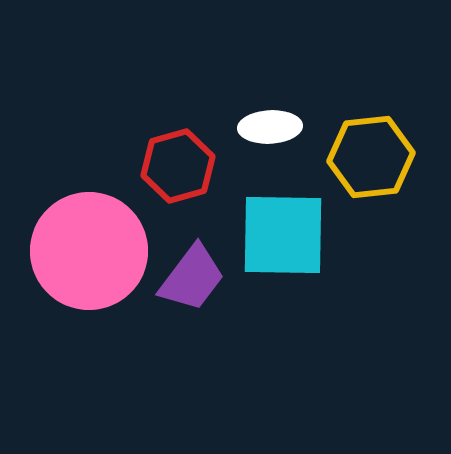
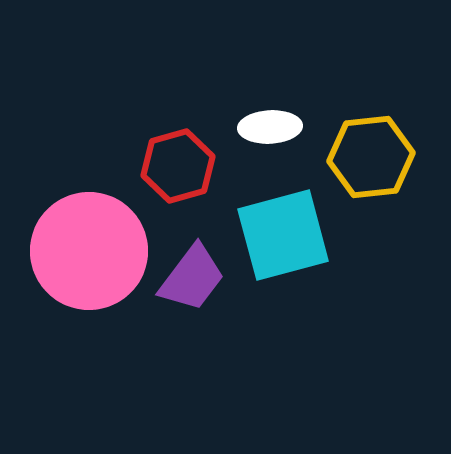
cyan square: rotated 16 degrees counterclockwise
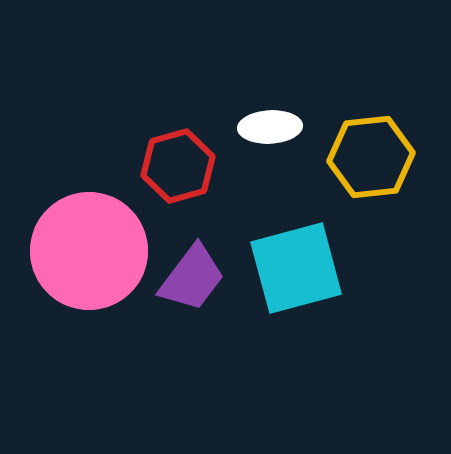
cyan square: moved 13 px right, 33 px down
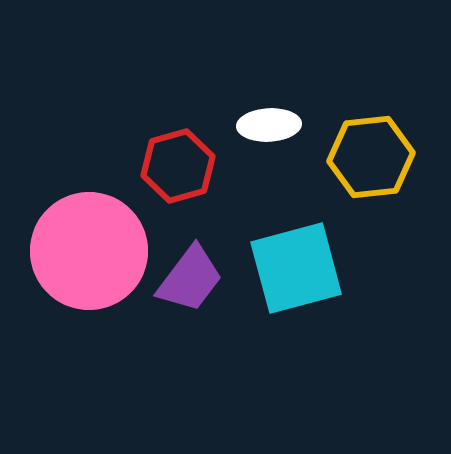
white ellipse: moved 1 px left, 2 px up
purple trapezoid: moved 2 px left, 1 px down
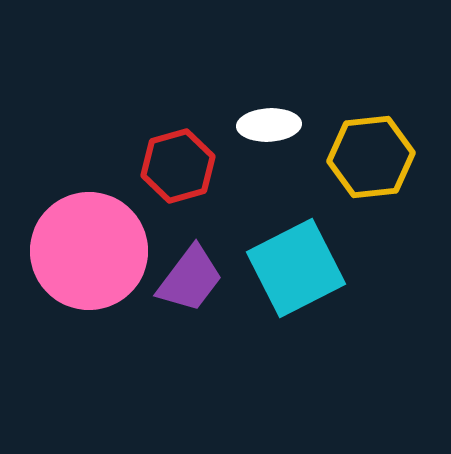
cyan square: rotated 12 degrees counterclockwise
